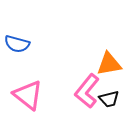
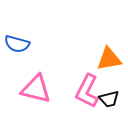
orange triangle: moved 5 px up
pink L-shape: rotated 12 degrees counterclockwise
pink triangle: moved 8 px right, 6 px up; rotated 24 degrees counterclockwise
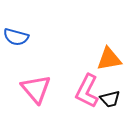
blue semicircle: moved 1 px left, 7 px up
pink triangle: rotated 36 degrees clockwise
black trapezoid: moved 1 px right
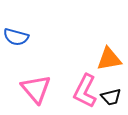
pink L-shape: moved 2 px left
black trapezoid: moved 1 px right, 2 px up
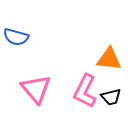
orange triangle: rotated 16 degrees clockwise
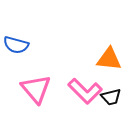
blue semicircle: moved 8 px down
pink L-shape: rotated 72 degrees counterclockwise
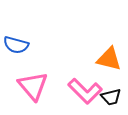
orange triangle: rotated 8 degrees clockwise
pink triangle: moved 3 px left, 3 px up
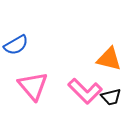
blue semicircle: rotated 45 degrees counterclockwise
